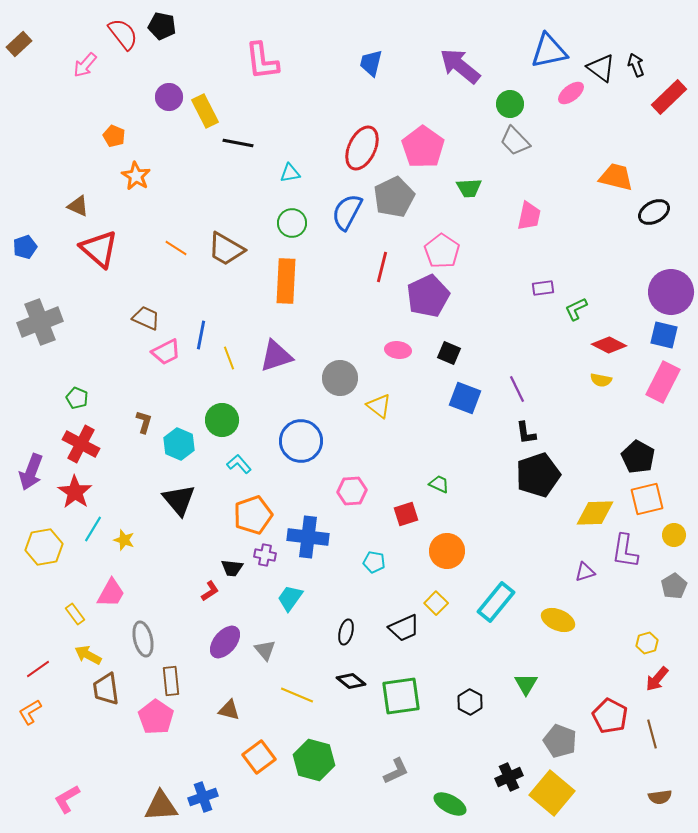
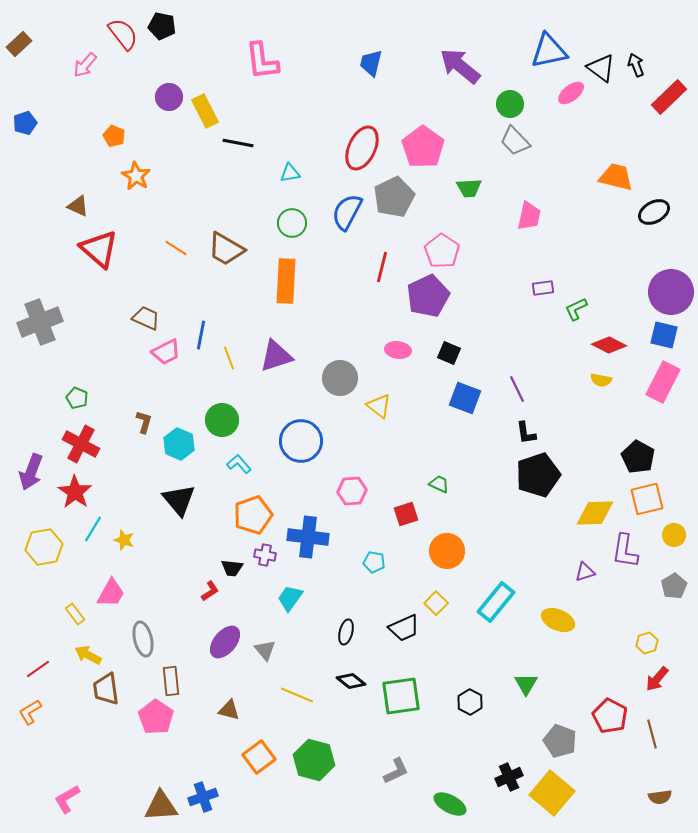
blue pentagon at (25, 247): moved 124 px up
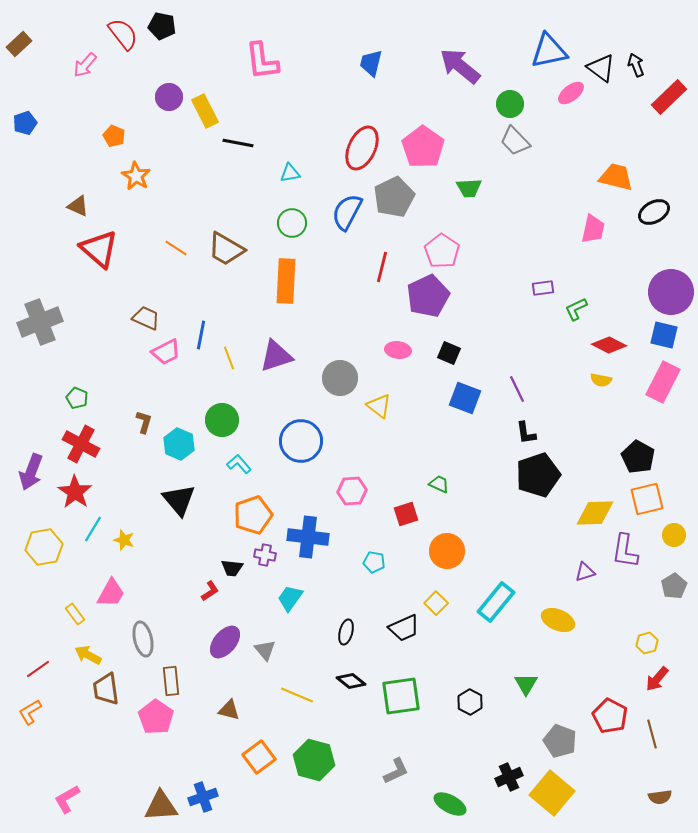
pink trapezoid at (529, 216): moved 64 px right, 13 px down
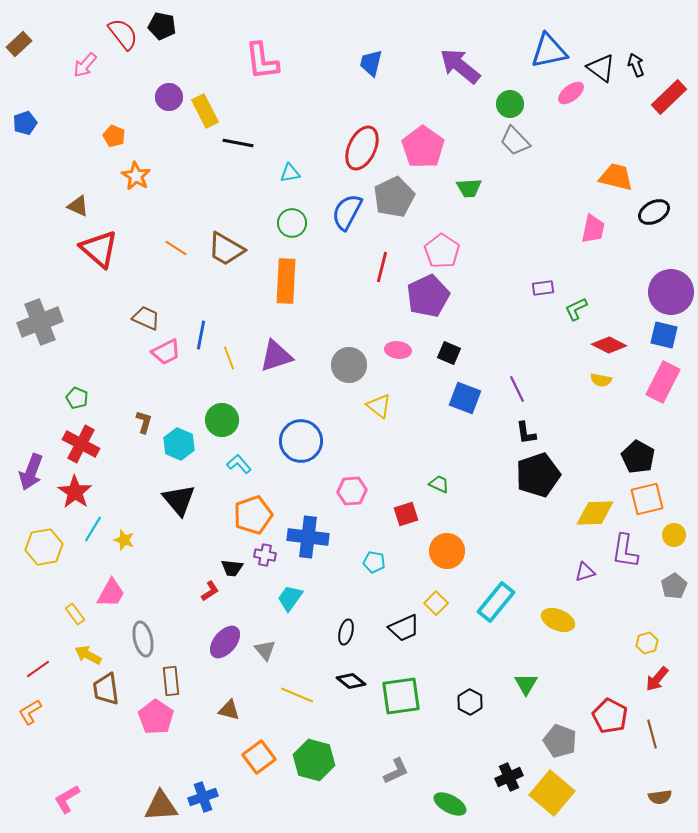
gray circle at (340, 378): moved 9 px right, 13 px up
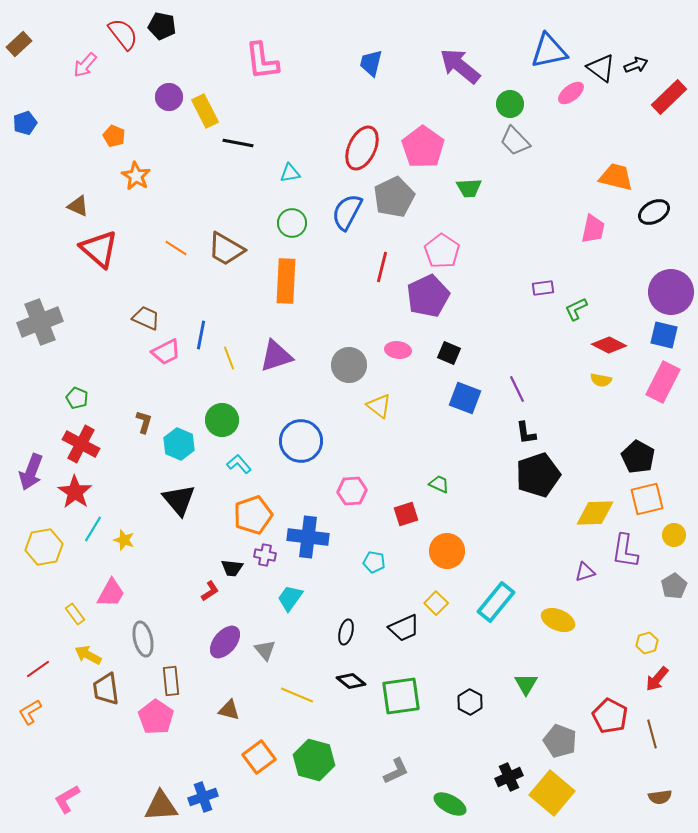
black arrow at (636, 65): rotated 90 degrees clockwise
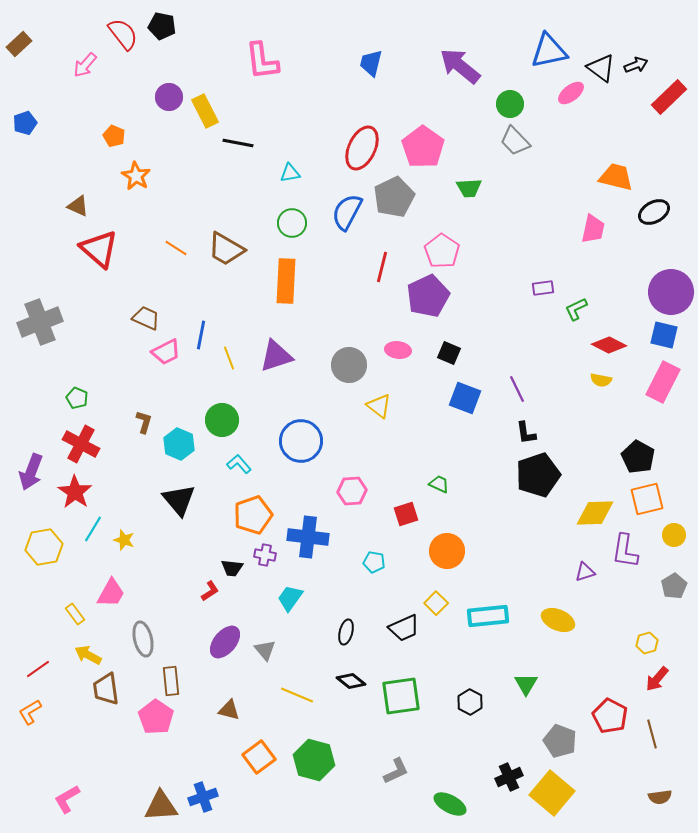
cyan rectangle at (496, 602): moved 8 px left, 14 px down; rotated 45 degrees clockwise
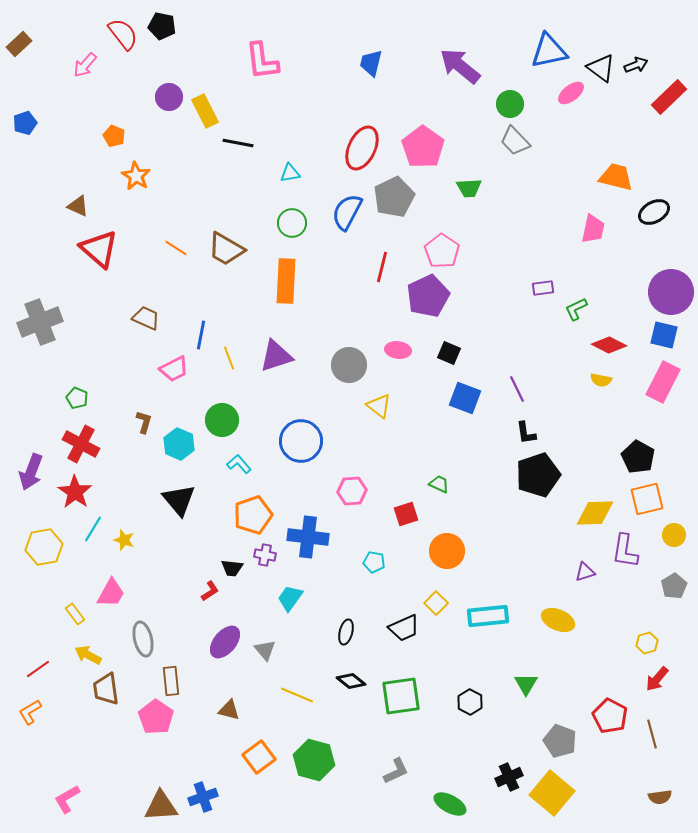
pink trapezoid at (166, 352): moved 8 px right, 17 px down
